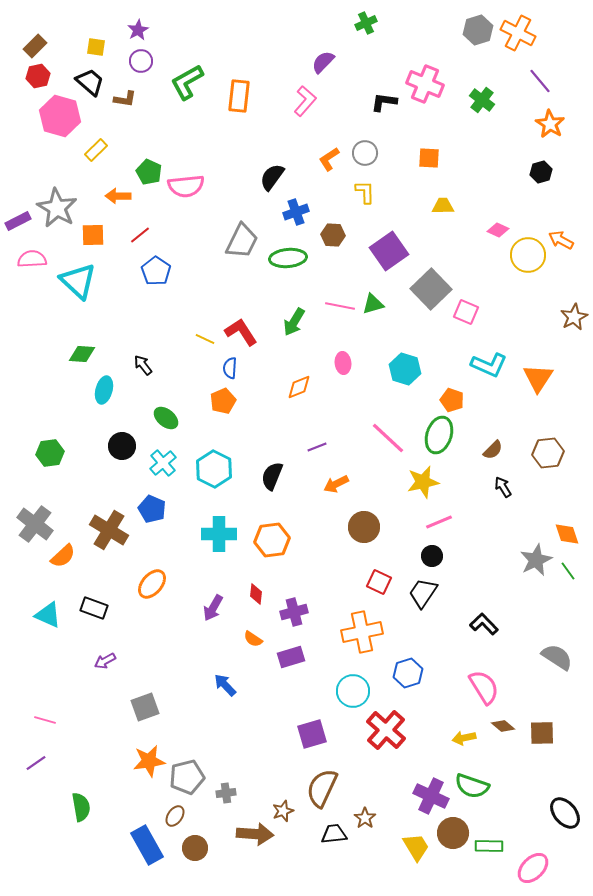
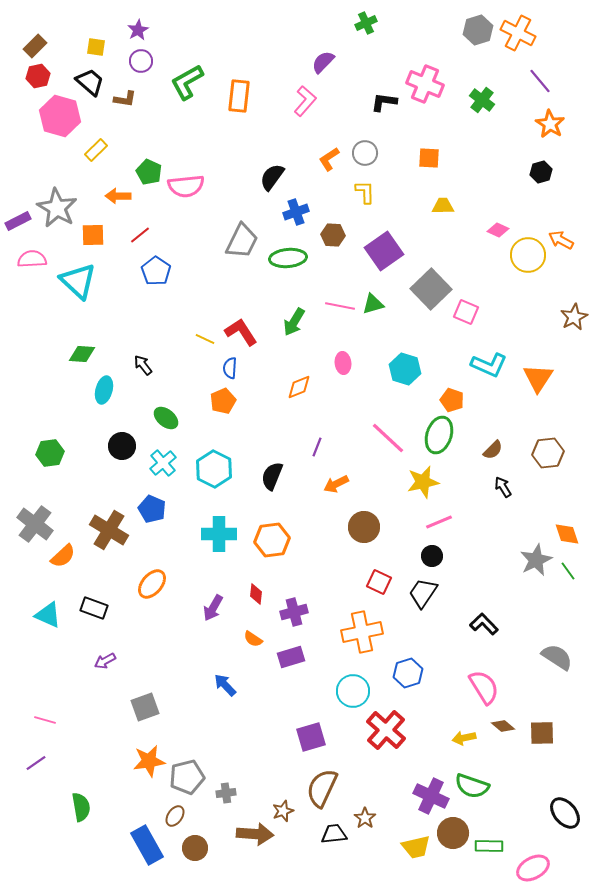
purple square at (389, 251): moved 5 px left
purple line at (317, 447): rotated 48 degrees counterclockwise
purple square at (312, 734): moved 1 px left, 3 px down
yellow trapezoid at (416, 847): rotated 108 degrees clockwise
pink ellipse at (533, 868): rotated 16 degrees clockwise
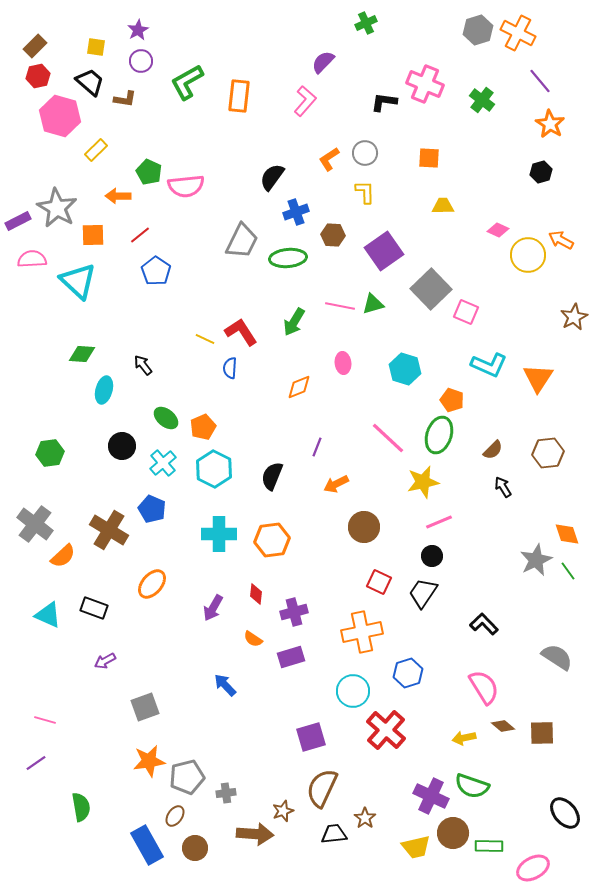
orange pentagon at (223, 401): moved 20 px left, 26 px down
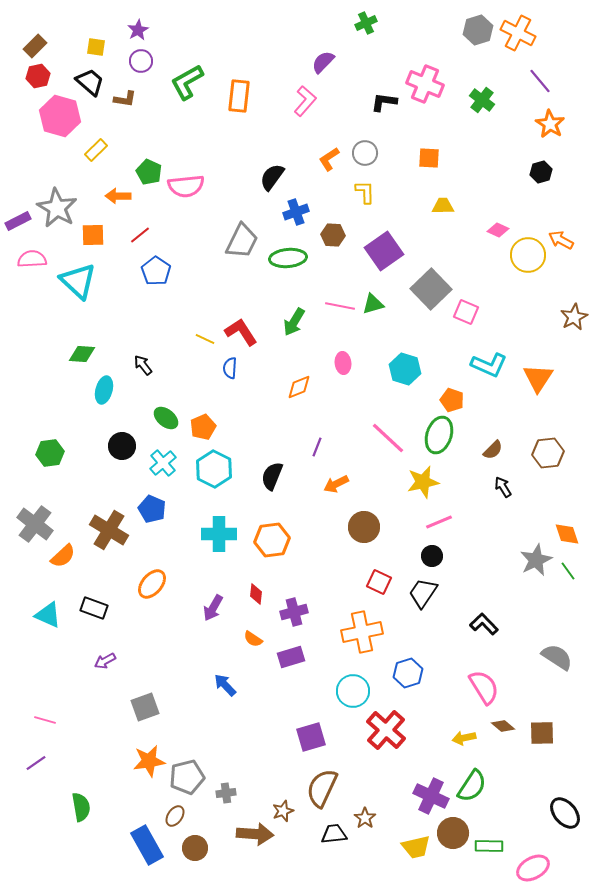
green semicircle at (472, 786): rotated 76 degrees counterclockwise
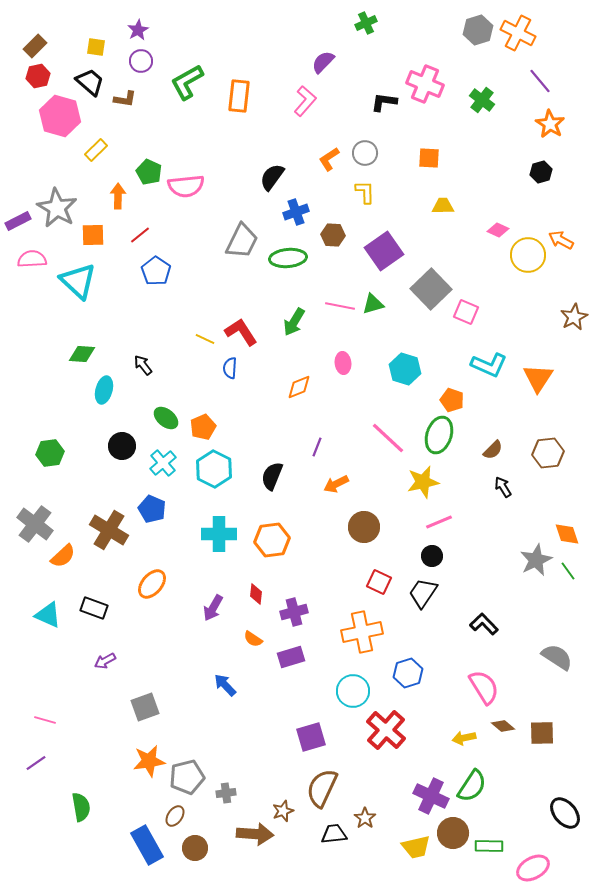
orange arrow at (118, 196): rotated 90 degrees clockwise
